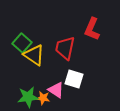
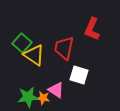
red trapezoid: moved 1 px left
white square: moved 5 px right, 4 px up
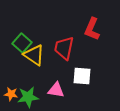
white square: moved 3 px right, 1 px down; rotated 12 degrees counterclockwise
pink triangle: rotated 24 degrees counterclockwise
orange star: moved 32 px left, 4 px up
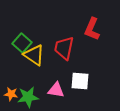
white square: moved 2 px left, 5 px down
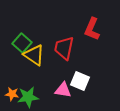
white square: rotated 18 degrees clockwise
pink triangle: moved 7 px right
orange star: moved 1 px right
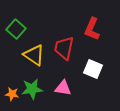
green square: moved 6 px left, 14 px up
white square: moved 13 px right, 12 px up
pink triangle: moved 2 px up
green star: moved 4 px right, 8 px up
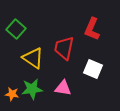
yellow triangle: moved 1 px left, 3 px down
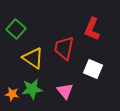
pink triangle: moved 2 px right, 3 px down; rotated 42 degrees clockwise
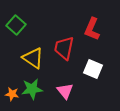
green square: moved 4 px up
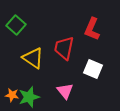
green star: moved 3 px left, 8 px down; rotated 10 degrees counterclockwise
orange star: moved 1 px down
